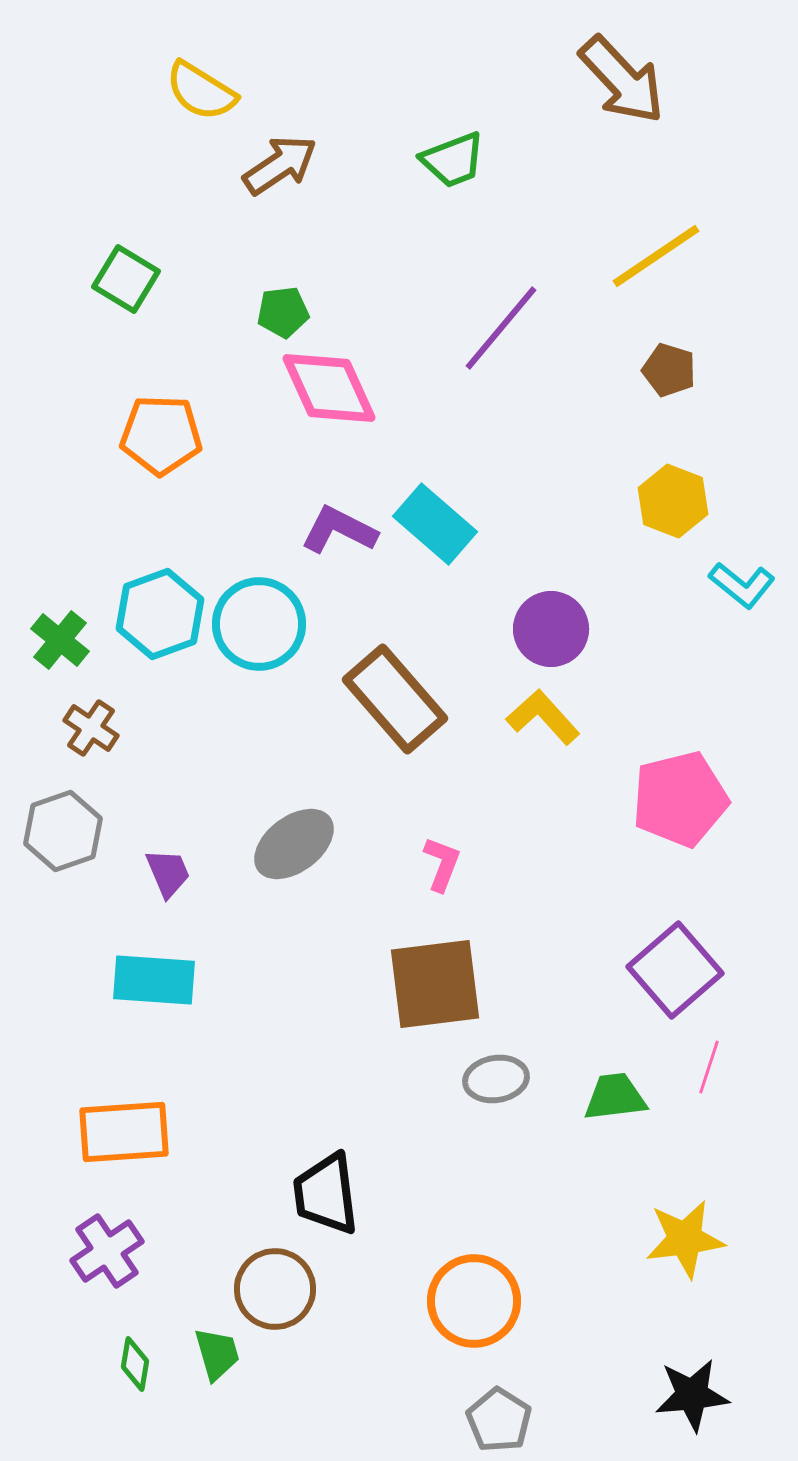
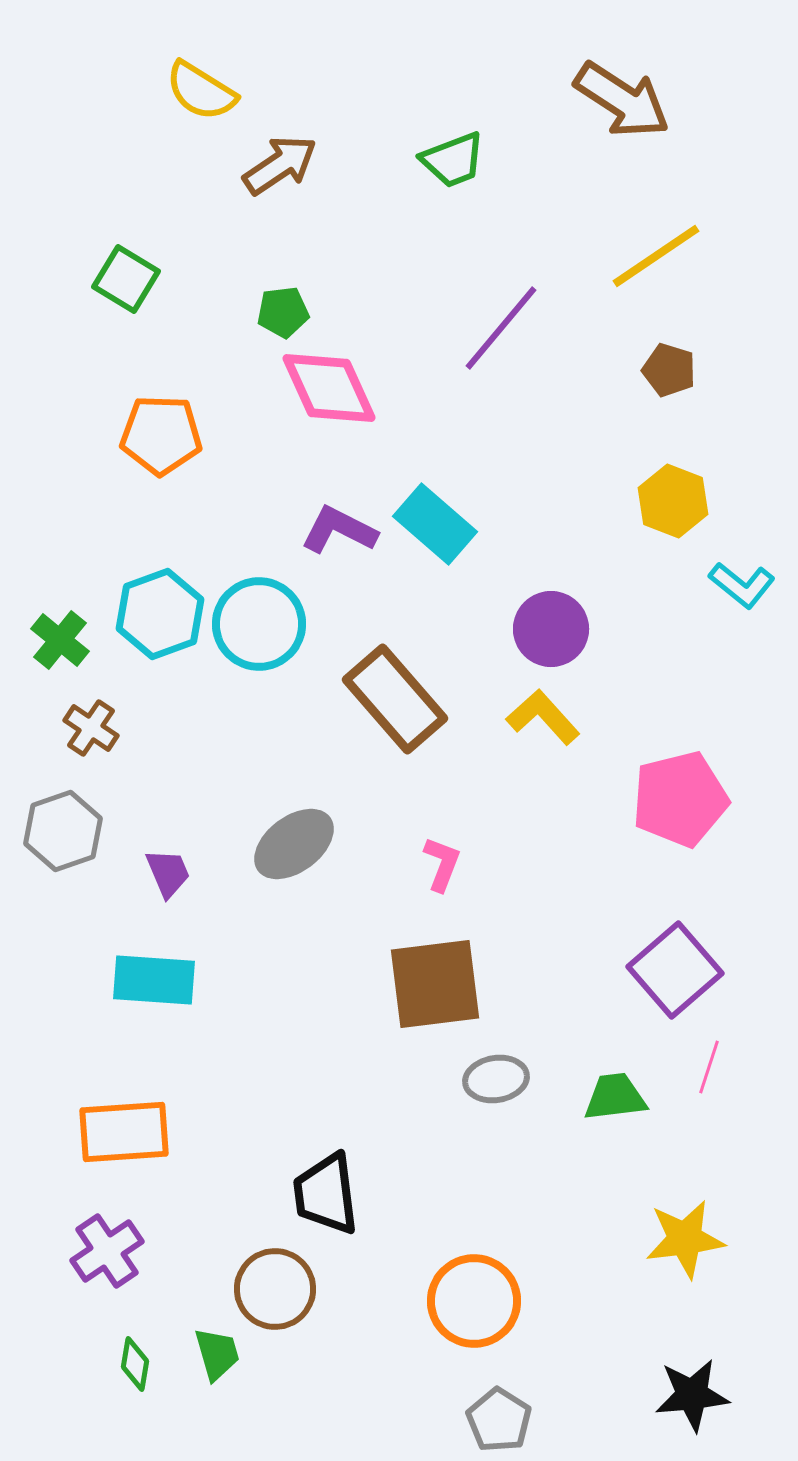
brown arrow at (622, 80): moved 20 px down; rotated 14 degrees counterclockwise
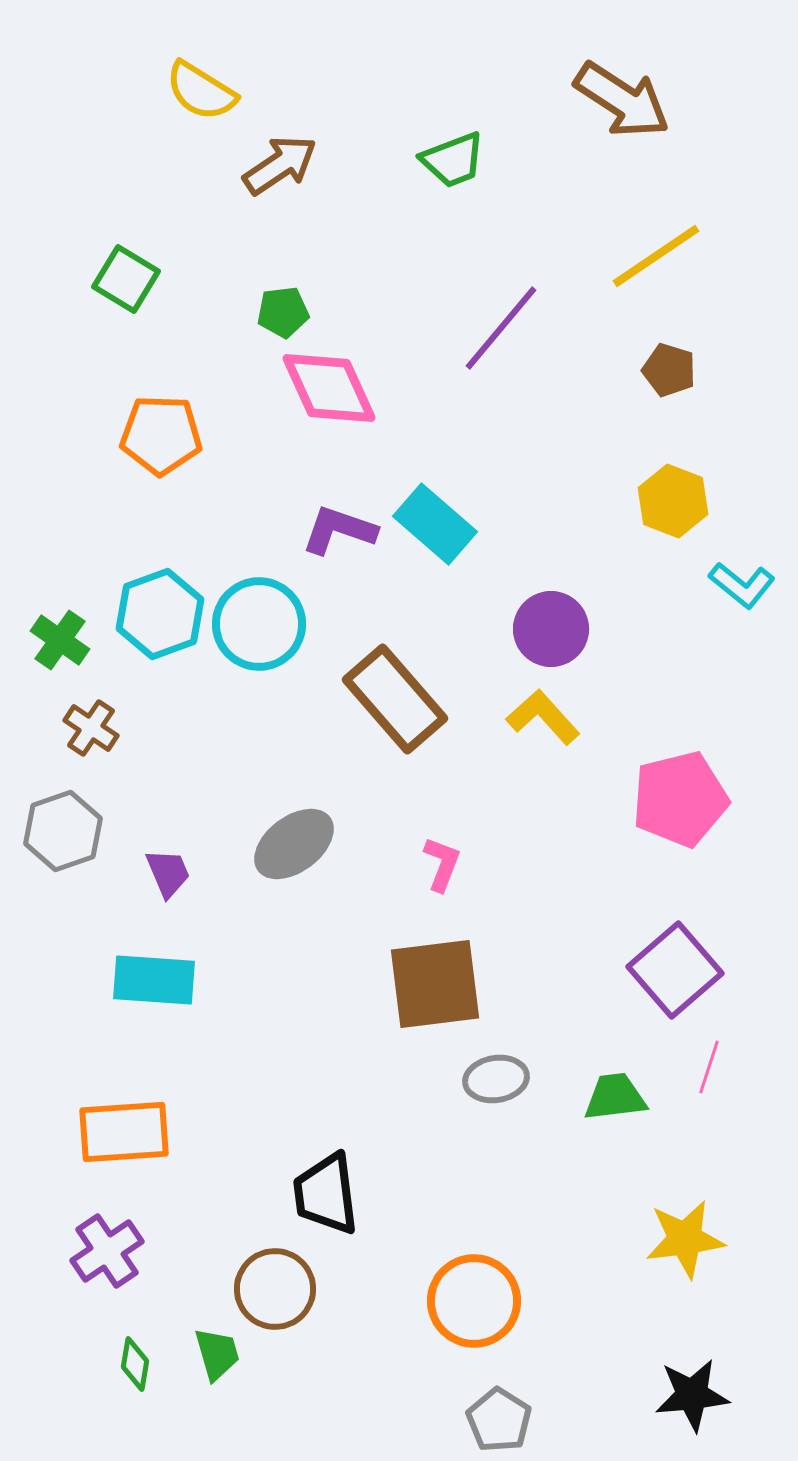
purple L-shape at (339, 530): rotated 8 degrees counterclockwise
green cross at (60, 640): rotated 4 degrees counterclockwise
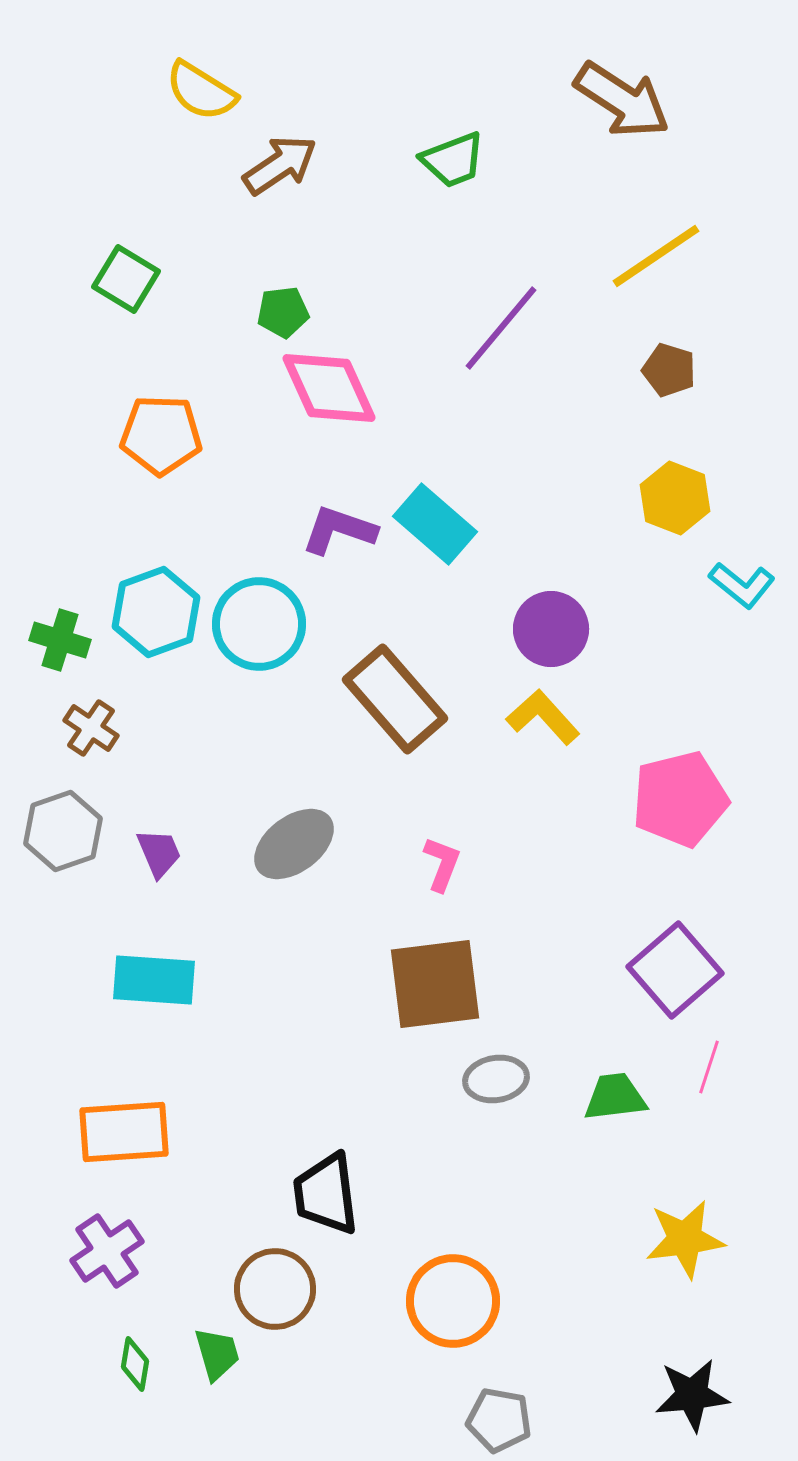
yellow hexagon at (673, 501): moved 2 px right, 3 px up
cyan hexagon at (160, 614): moved 4 px left, 2 px up
green cross at (60, 640): rotated 18 degrees counterclockwise
purple trapezoid at (168, 873): moved 9 px left, 20 px up
orange circle at (474, 1301): moved 21 px left
gray pentagon at (499, 1420): rotated 22 degrees counterclockwise
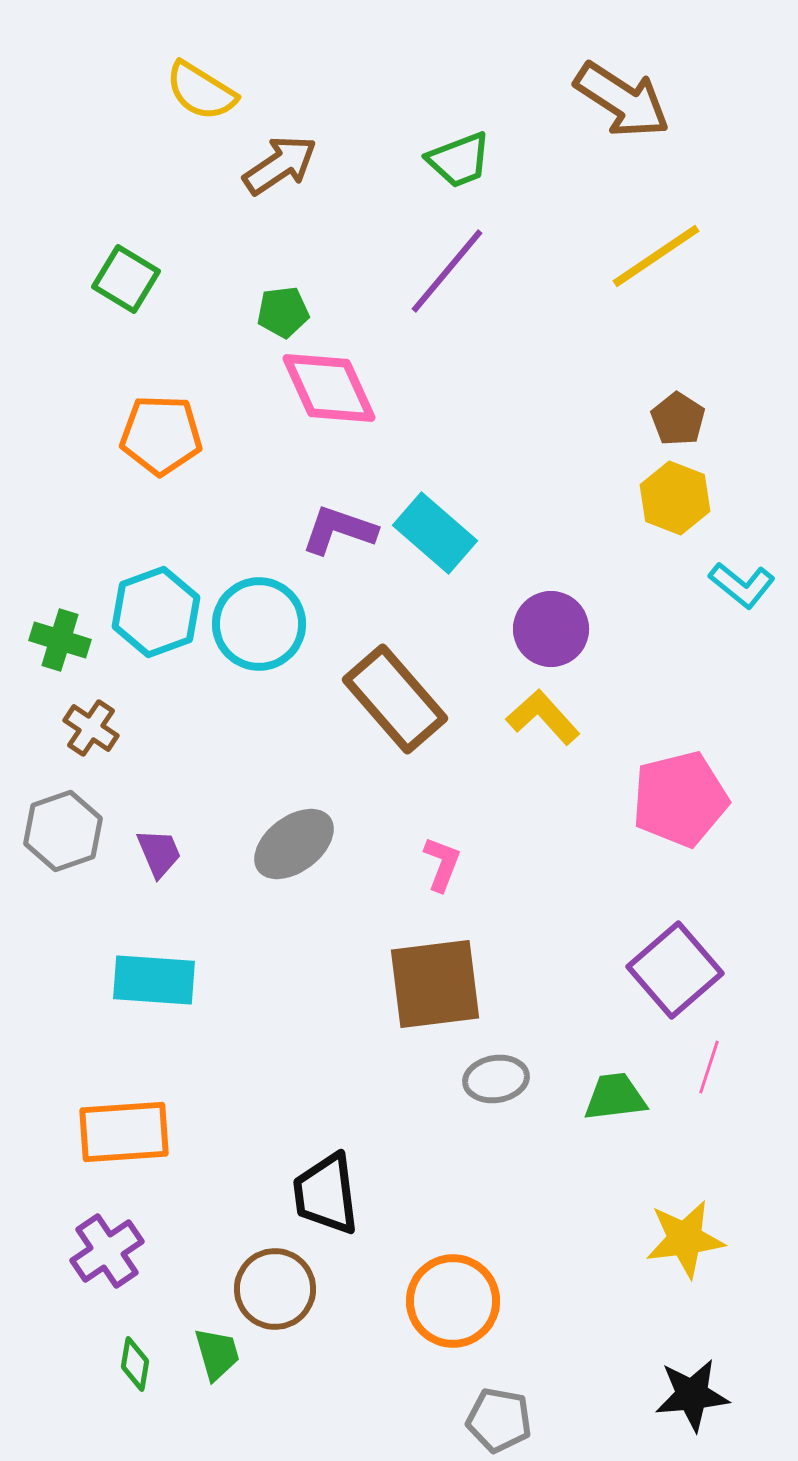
green trapezoid at (453, 160): moved 6 px right
purple line at (501, 328): moved 54 px left, 57 px up
brown pentagon at (669, 370): moved 9 px right, 49 px down; rotated 16 degrees clockwise
cyan rectangle at (435, 524): moved 9 px down
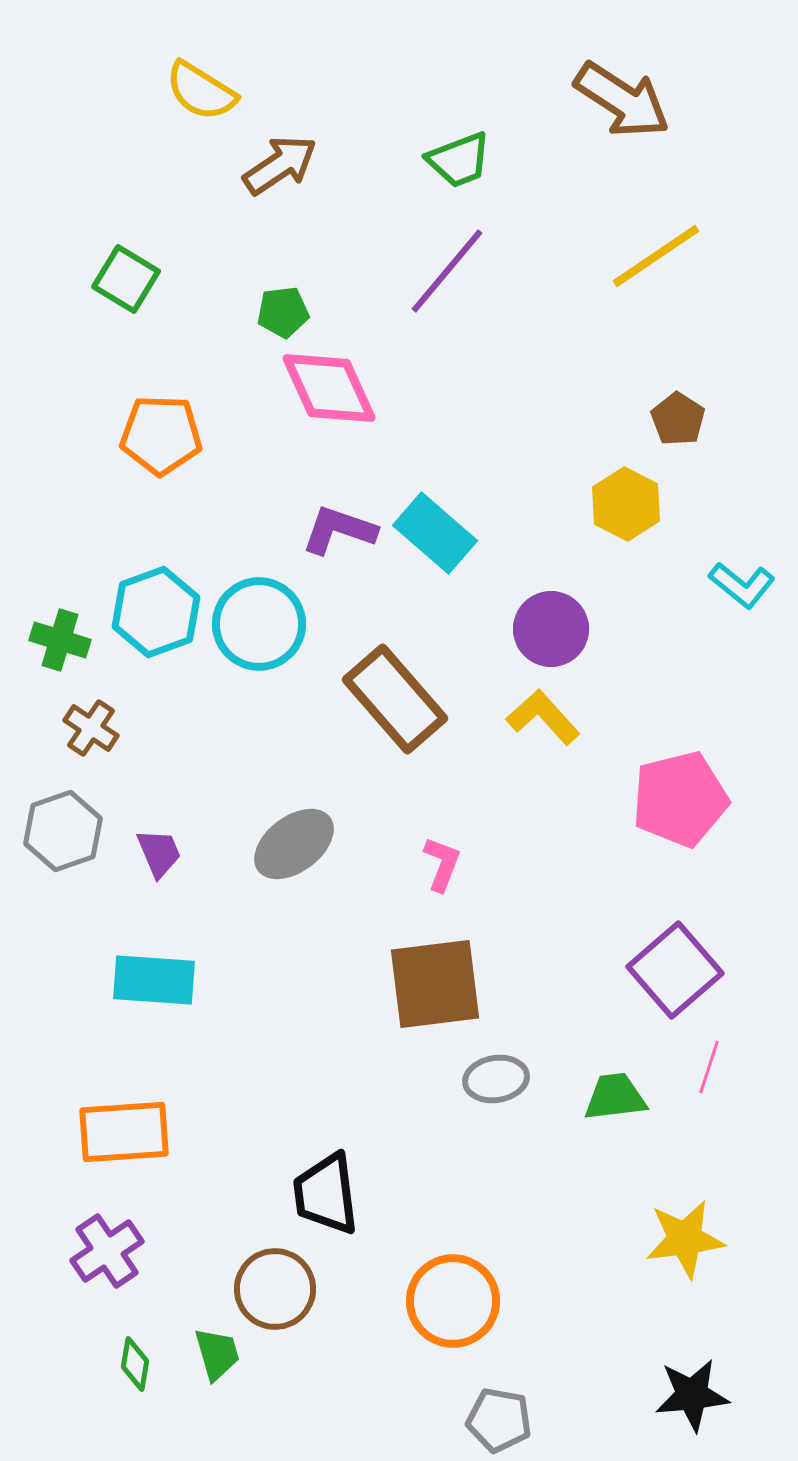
yellow hexagon at (675, 498): moved 49 px left, 6 px down; rotated 6 degrees clockwise
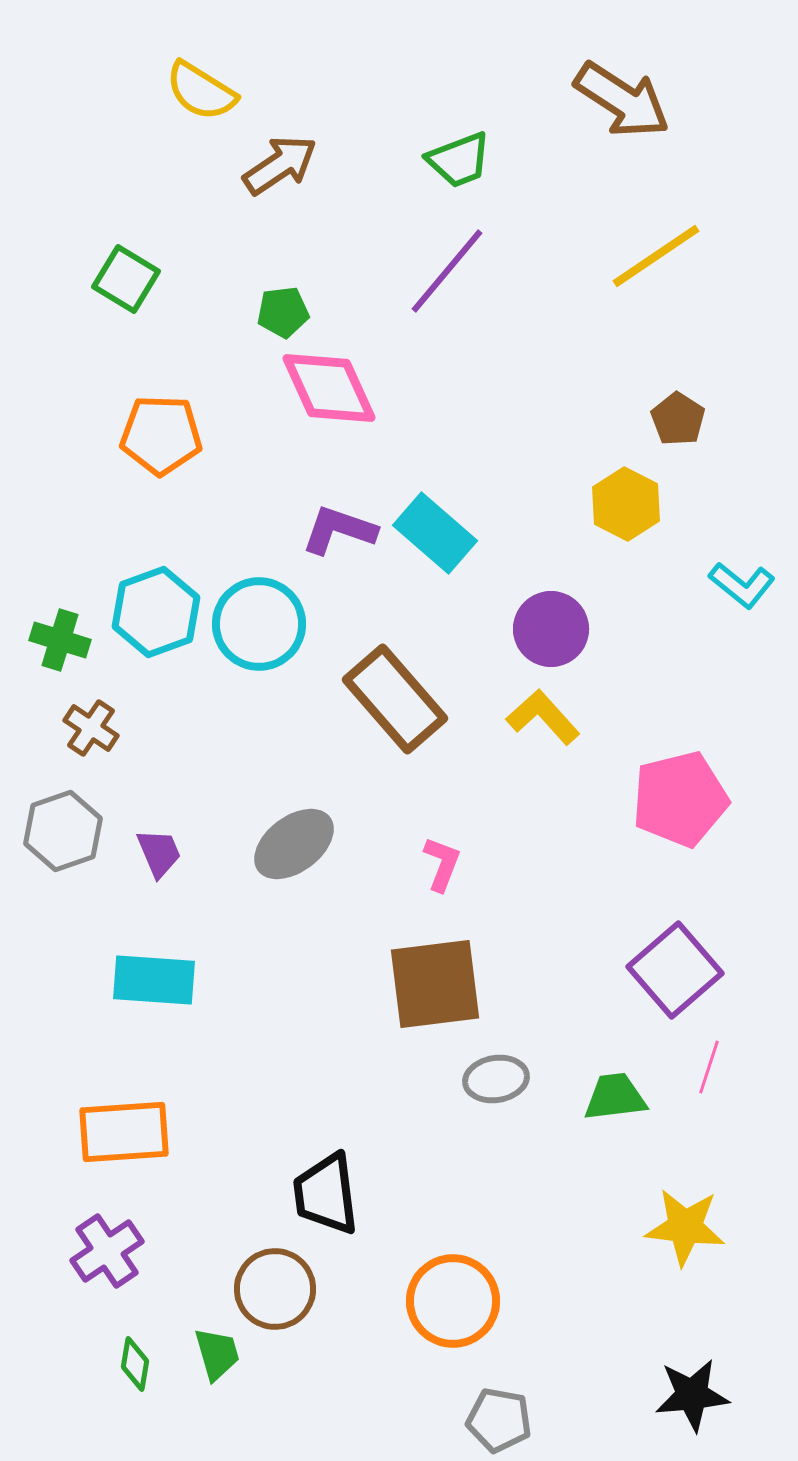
yellow star at (685, 1239): moved 12 px up; rotated 14 degrees clockwise
